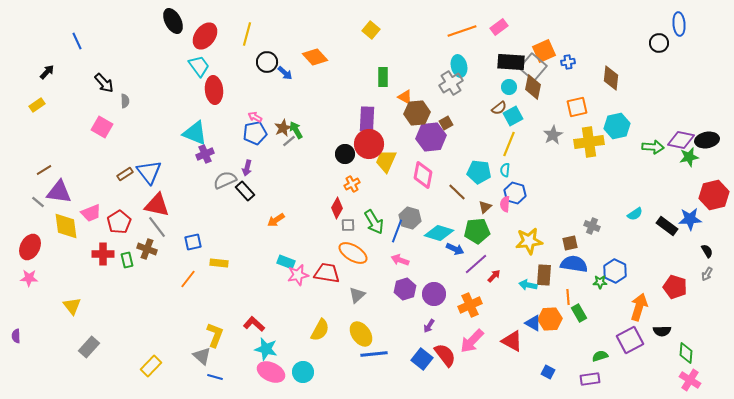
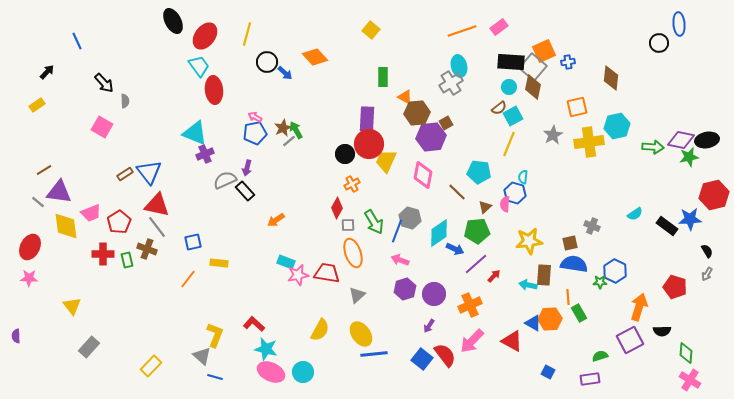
cyan semicircle at (505, 170): moved 18 px right, 7 px down
cyan diamond at (439, 233): rotated 52 degrees counterclockwise
orange ellipse at (353, 253): rotated 40 degrees clockwise
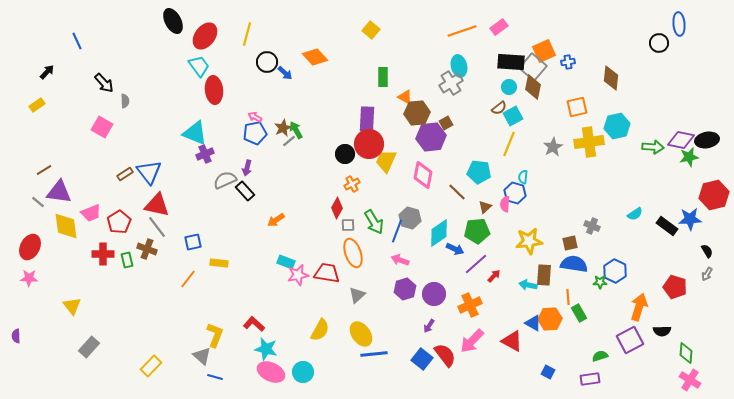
gray star at (553, 135): moved 12 px down
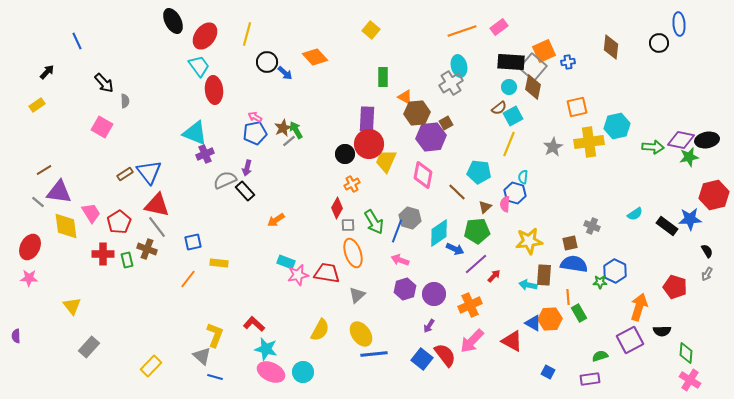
brown diamond at (611, 78): moved 31 px up
pink trapezoid at (91, 213): rotated 100 degrees counterclockwise
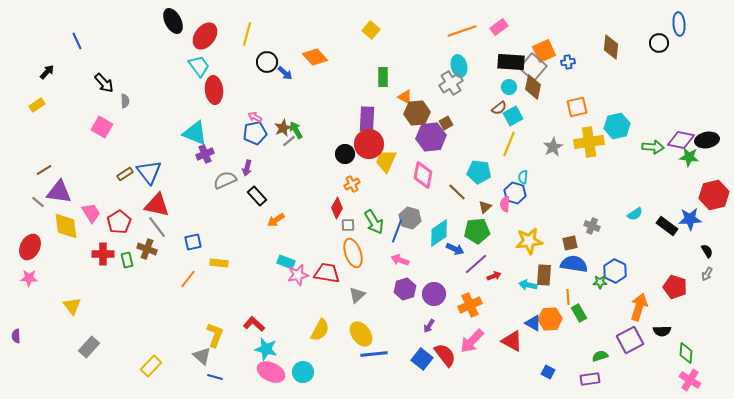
green star at (689, 157): rotated 18 degrees clockwise
black rectangle at (245, 191): moved 12 px right, 5 px down
red arrow at (494, 276): rotated 24 degrees clockwise
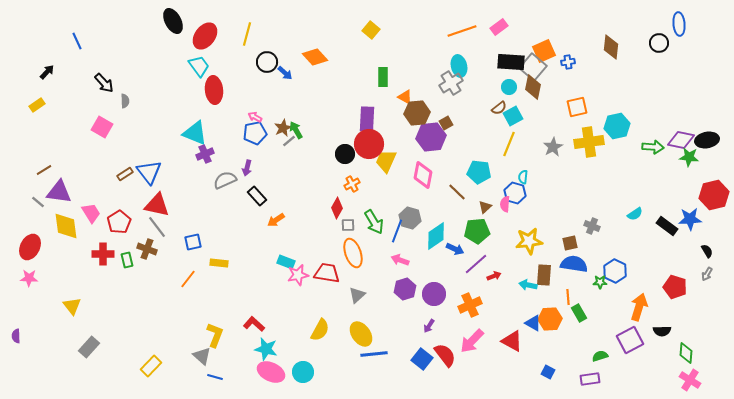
cyan diamond at (439, 233): moved 3 px left, 3 px down
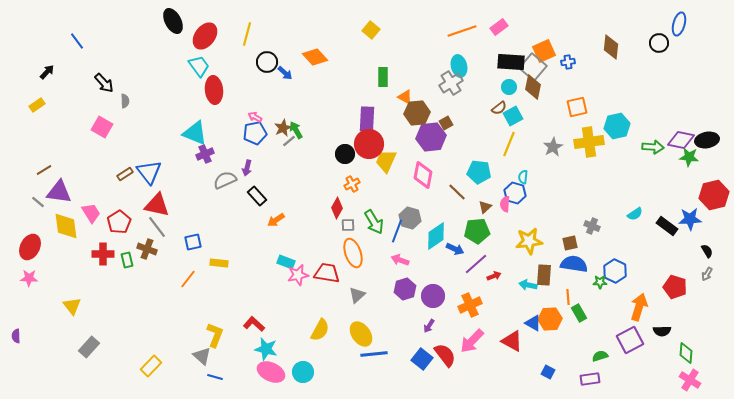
blue ellipse at (679, 24): rotated 20 degrees clockwise
blue line at (77, 41): rotated 12 degrees counterclockwise
purple circle at (434, 294): moved 1 px left, 2 px down
